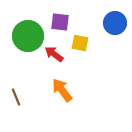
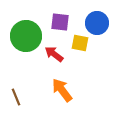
blue circle: moved 18 px left
green circle: moved 2 px left
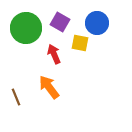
purple square: rotated 24 degrees clockwise
green circle: moved 8 px up
red arrow: rotated 30 degrees clockwise
orange arrow: moved 13 px left, 3 px up
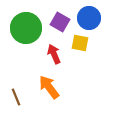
blue circle: moved 8 px left, 5 px up
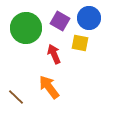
purple square: moved 1 px up
brown line: rotated 24 degrees counterclockwise
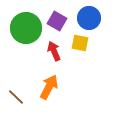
purple square: moved 3 px left
red arrow: moved 3 px up
orange arrow: rotated 65 degrees clockwise
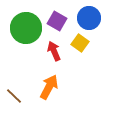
yellow square: rotated 24 degrees clockwise
brown line: moved 2 px left, 1 px up
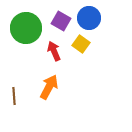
purple square: moved 4 px right
yellow square: moved 1 px right, 1 px down
brown line: rotated 42 degrees clockwise
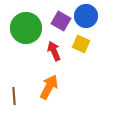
blue circle: moved 3 px left, 2 px up
yellow square: rotated 12 degrees counterclockwise
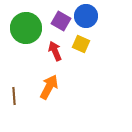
red arrow: moved 1 px right
